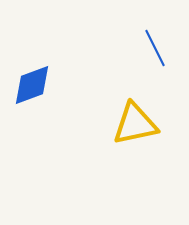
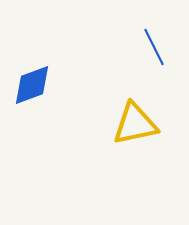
blue line: moved 1 px left, 1 px up
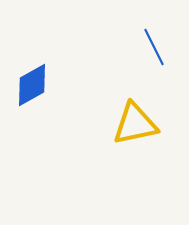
blue diamond: rotated 9 degrees counterclockwise
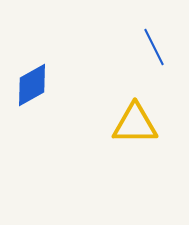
yellow triangle: rotated 12 degrees clockwise
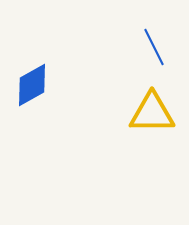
yellow triangle: moved 17 px right, 11 px up
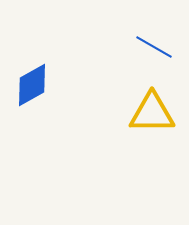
blue line: rotated 33 degrees counterclockwise
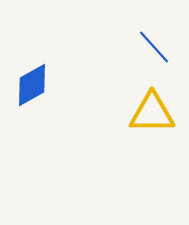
blue line: rotated 18 degrees clockwise
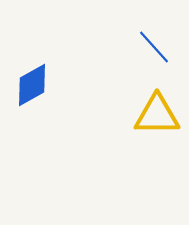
yellow triangle: moved 5 px right, 2 px down
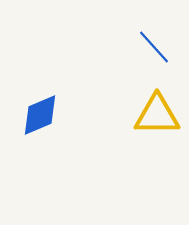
blue diamond: moved 8 px right, 30 px down; rotated 6 degrees clockwise
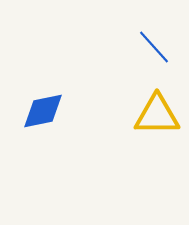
blue diamond: moved 3 px right, 4 px up; rotated 12 degrees clockwise
